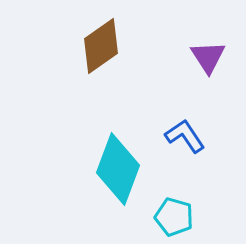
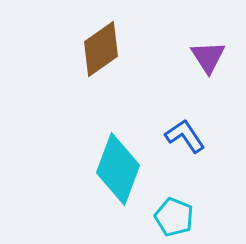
brown diamond: moved 3 px down
cyan pentagon: rotated 6 degrees clockwise
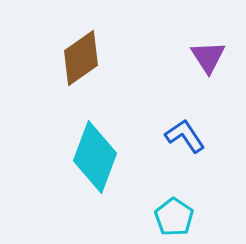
brown diamond: moved 20 px left, 9 px down
cyan diamond: moved 23 px left, 12 px up
cyan pentagon: rotated 12 degrees clockwise
